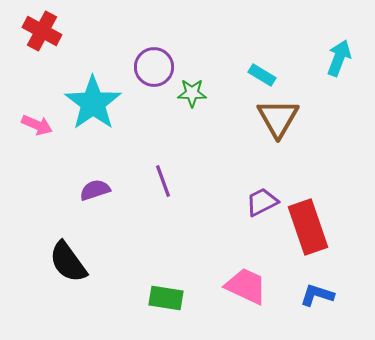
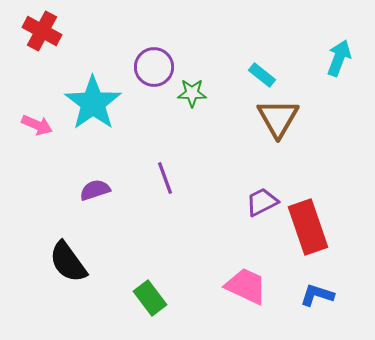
cyan rectangle: rotated 8 degrees clockwise
purple line: moved 2 px right, 3 px up
green rectangle: moved 16 px left; rotated 44 degrees clockwise
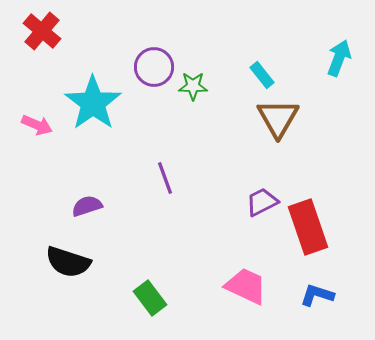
red cross: rotated 12 degrees clockwise
cyan rectangle: rotated 12 degrees clockwise
green star: moved 1 px right, 7 px up
purple semicircle: moved 8 px left, 16 px down
black semicircle: rotated 36 degrees counterclockwise
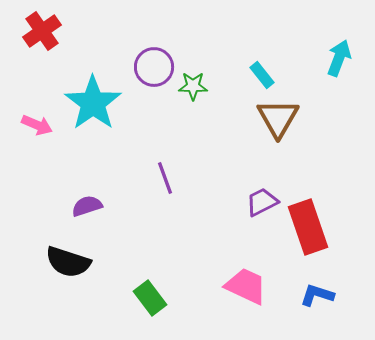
red cross: rotated 15 degrees clockwise
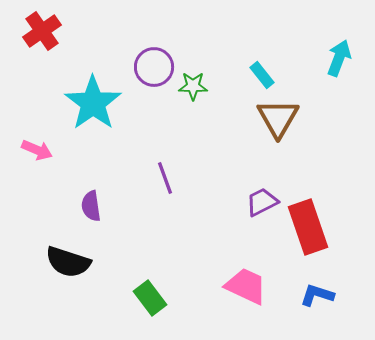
pink arrow: moved 25 px down
purple semicircle: moved 4 px right; rotated 80 degrees counterclockwise
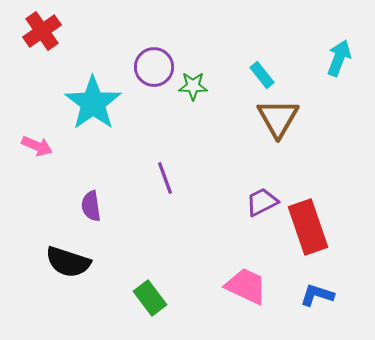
pink arrow: moved 4 px up
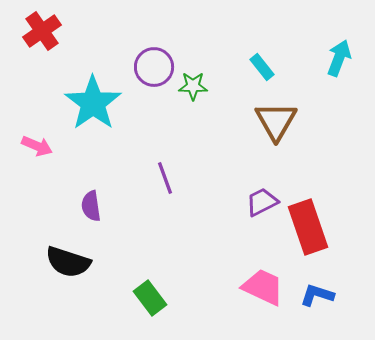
cyan rectangle: moved 8 px up
brown triangle: moved 2 px left, 3 px down
pink trapezoid: moved 17 px right, 1 px down
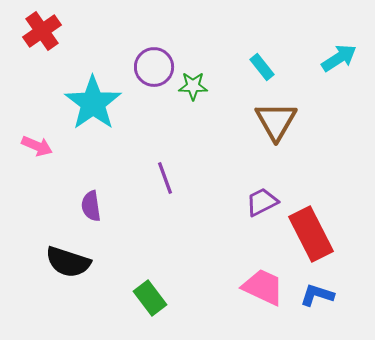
cyan arrow: rotated 36 degrees clockwise
red rectangle: moved 3 px right, 7 px down; rotated 8 degrees counterclockwise
